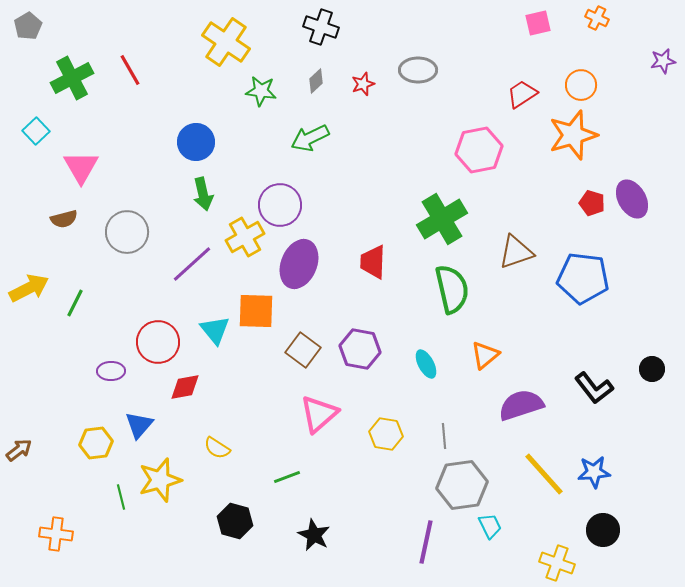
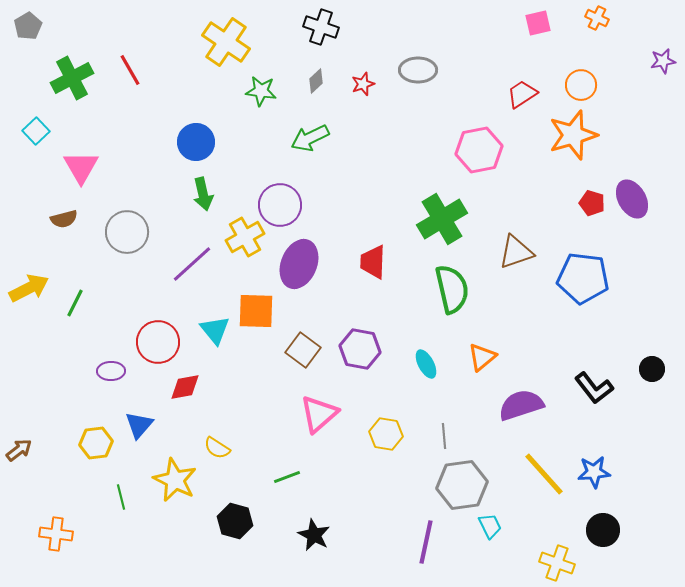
orange triangle at (485, 355): moved 3 px left, 2 px down
yellow star at (160, 480): moved 15 px right; rotated 30 degrees counterclockwise
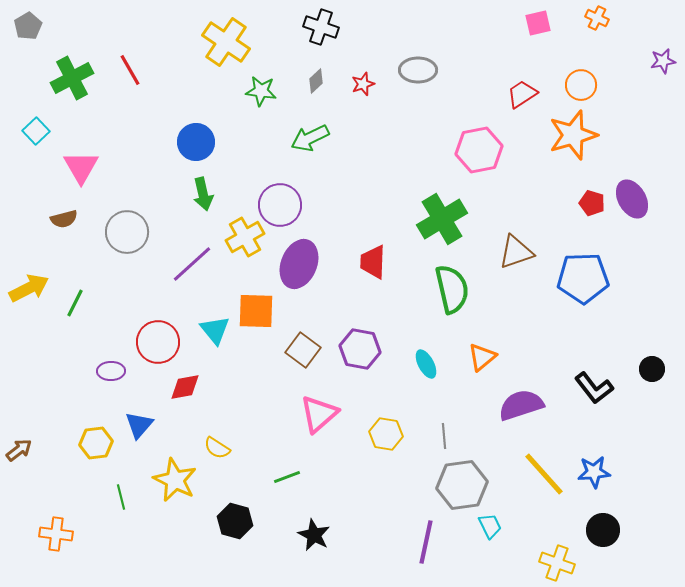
blue pentagon at (583, 278): rotated 9 degrees counterclockwise
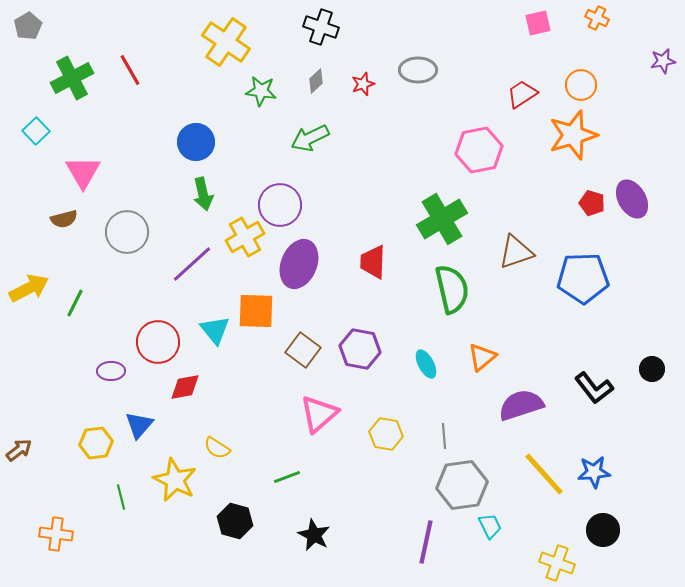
pink triangle at (81, 167): moved 2 px right, 5 px down
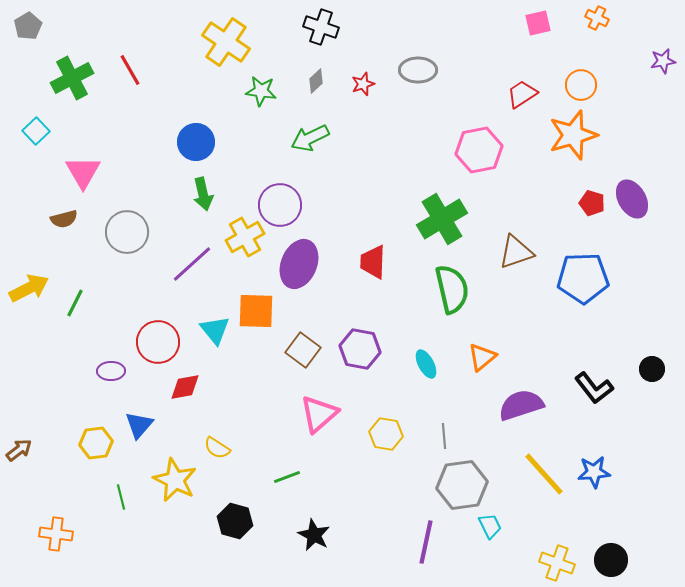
black circle at (603, 530): moved 8 px right, 30 px down
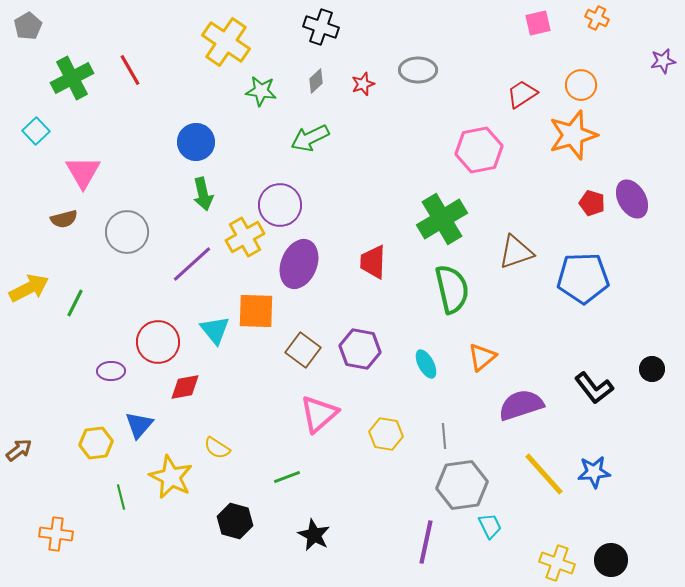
yellow star at (175, 480): moved 4 px left, 3 px up
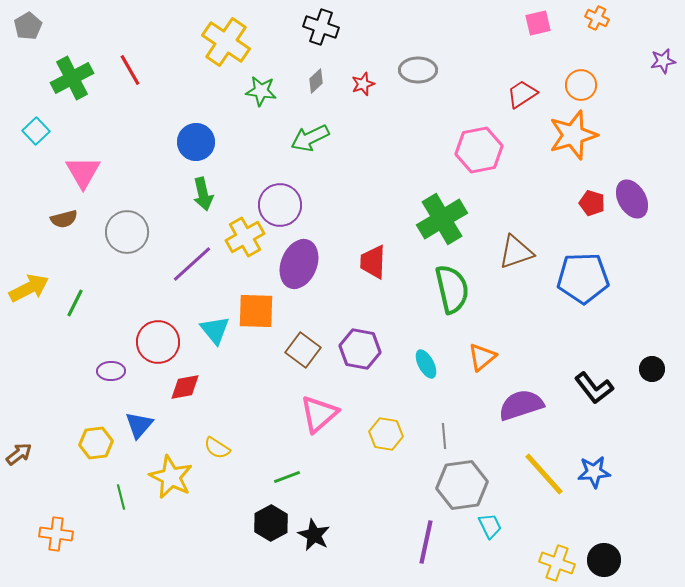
brown arrow at (19, 450): moved 4 px down
black hexagon at (235, 521): moved 36 px right, 2 px down; rotated 16 degrees clockwise
black circle at (611, 560): moved 7 px left
